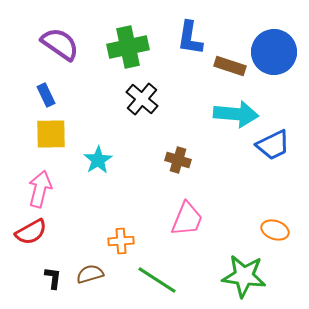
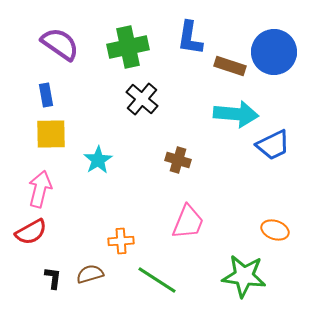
blue rectangle: rotated 15 degrees clockwise
pink trapezoid: moved 1 px right, 3 px down
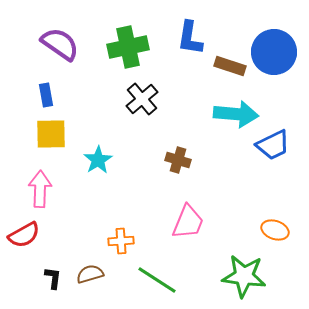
black cross: rotated 8 degrees clockwise
pink arrow: rotated 12 degrees counterclockwise
red semicircle: moved 7 px left, 3 px down
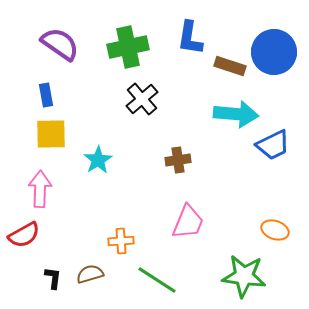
brown cross: rotated 25 degrees counterclockwise
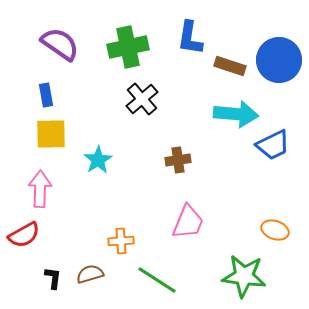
blue circle: moved 5 px right, 8 px down
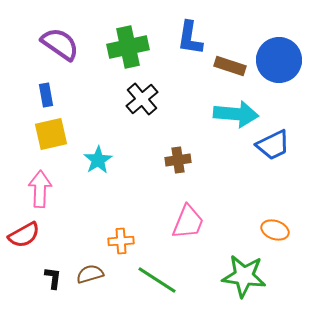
yellow square: rotated 12 degrees counterclockwise
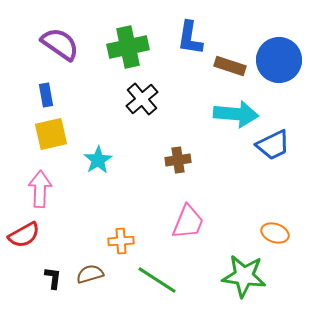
orange ellipse: moved 3 px down
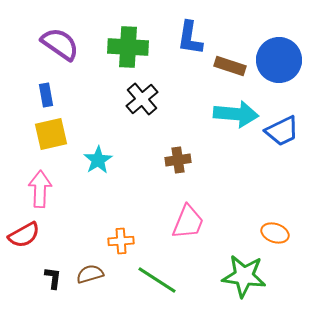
green cross: rotated 15 degrees clockwise
blue trapezoid: moved 9 px right, 14 px up
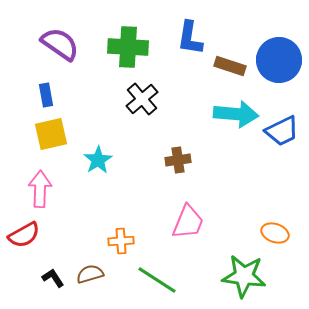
black L-shape: rotated 40 degrees counterclockwise
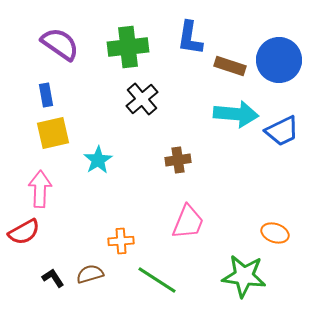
green cross: rotated 9 degrees counterclockwise
yellow square: moved 2 px right, 1 px up
red semicircle: moved 3 px up
